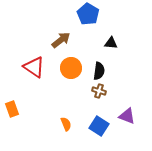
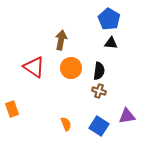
blue pentagon: moved 21 px right, 5 px down
brown arrow: rotated 42 degrees counterclockwise
purple triangle: rotated 30 degrees counterclockwise
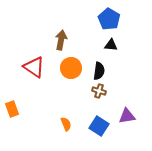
black triangle: moved 2 px down
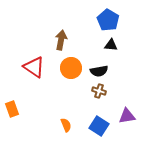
blue pentagon: moved 1 px left, 1 px down
black semicircle: rotated 72 degrees clockwise
orange semicircle: moved 1 px down
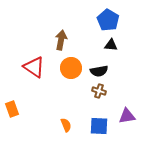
blue square: rotated 30 degrees counterclockwise
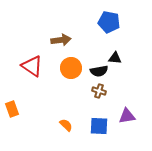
blue pentagon: moved 1 px right, 2 px down; rotated 20 degrees counterclockwise
brown arrow: rotated 72 degrees clockwise
black triangle: moved 4 px right, 13 px down
red triangle: moved 2 px left, 1 px up
orange semicircle: rotated 24 degrees counterclockwise
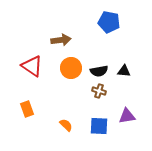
black triangle: moved 9 px right, 13 px down
orange rectangle: moved 15 px right
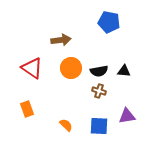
red triangle: moved 2 px down
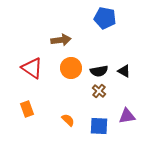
blue pentagon: moved 4 px left, 4 px up
black triangle: rotated 24 degrees clockwise
brown cross: rotated 24 degrees clockwise
orange semicircle: moved 2 px right, 5 px up
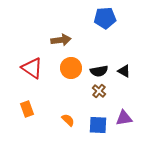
blue pentagon: rotated 15 degrees counterclockwise
purple triangle: moved 3 px left, 2 px down
blue square: moved 1 px left, 1 px up
